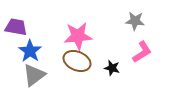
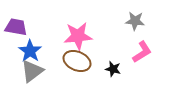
black star: moved 1 px right, 1 px down
gray triangle: moved 2 px left, 4 px up
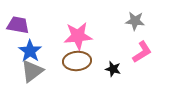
purple trapezoid: moved 2 px right, 2 px up
brown ellipse: rotated 28 degrees counterclockwise
